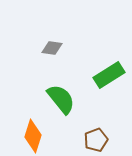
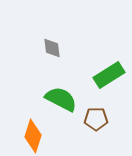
gray diamond: rotated 75 degrees clockwise
green semicircle: rotated 24 degrees counterclockwise
brown pentagon: moved 21 px up; rotated 20 degrees clockwise
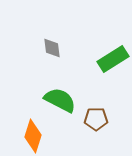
green rectangle: moved 4 px right, 16 px up
green semicircle: moved 1 px left, 1 px down
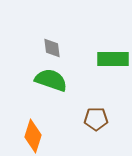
green rectangle: rotated 32 degrees clockwise
green semicircle: moved 9 px left, 20 px up; rotated 8 degrees counterclockwise
